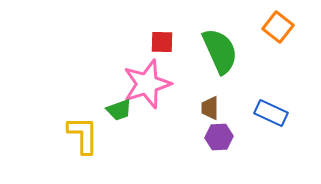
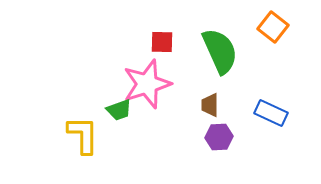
orange square: moved 5 px left
brown trapezoid: moved 3 px up
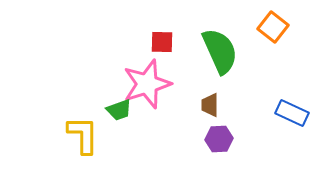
blue rectangle: moved 21 px right
purple hexagon: moved 2 px down
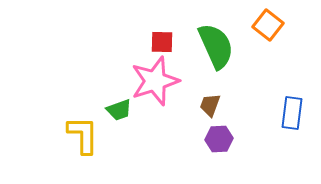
orange square: moved 5 px left, 2 px up
green semicircle: moved 4 px left, 5 px up
pink star: moved 8 px right, 3 px up
brown trapezoid: rotated 20 degrees clockwise
blue rectangle: rotated 72 degrees clockwise
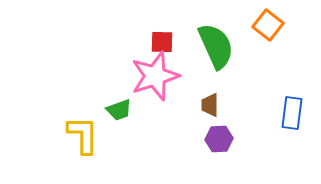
pink star: moved 5 px up
brown trapezoid: rotated 20 degrees counterclockwise
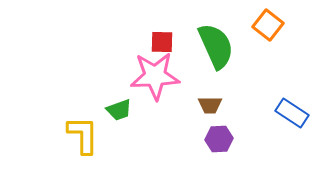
pink star: rotated 15 degrees clockwise
brown trapezoid: rotated 90 degrees counterclockwise
blue rectangle: rotated 64 degrees counterclockwise
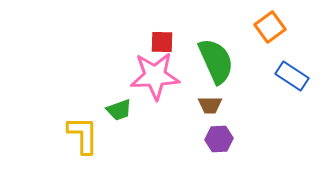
orange square: moved 2 px right, 2 px down; rotated 16 degrees clockwise
green semicircle: moved 15 px down
blue rectangle: moved 37 px up
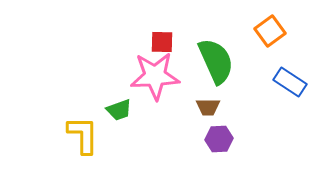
orange square: moved 4 px down
blue rectangle: moved 2 px left, 6 px down
brown trapezoid: moved 2 px left, 2 px down
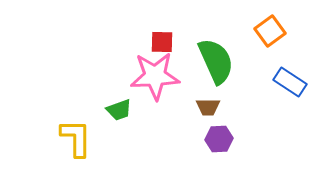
yellow L-shape: moved 7 px left, 3 px down
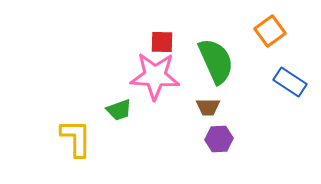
pink star: rotated 6 degrees clockwise
